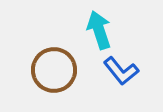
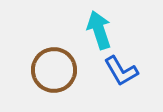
blue L-shape: rotated 9 degrees clockwise
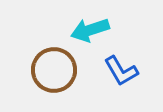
cyan arrow: moved 9 px left; rotated 90 degrees counterclockwise
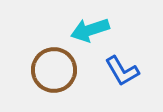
blue L-shape: moved 1 px right
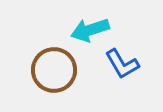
blue L-shape: moved 7 px up
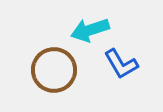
blue L-shape: moved 1 px left
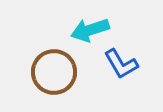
brown circle: moved 2 px down
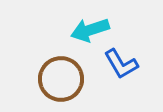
brown circle: moved 7 px right, 7 px down
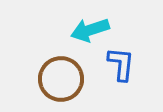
blue L-shape: rotated 144 degrees counterclockwise
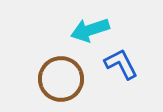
blue L-shape: rotated 33 degrees counterclockwise
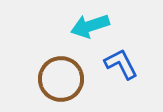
cyan arrow: moved 4 px up
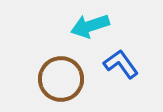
blue L-shape: rotated 9 degrees counterclockwise
